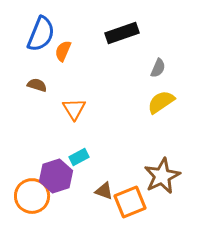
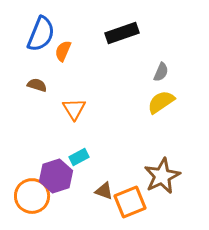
gray semicircle: moved 3 px right, 4 px down
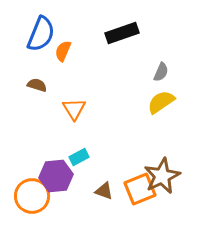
purple hexagon: rotated 12 degrees clockwise
orange square: moved 10 px right, 13 px up
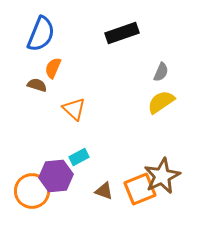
orange semicircle: moved 10 px left, 17 px down
orange triangle: rotated 15 degrees counterclockwise
orange circle: moved 5 px up
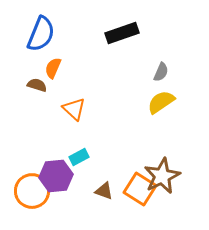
orange square: rotated 36 degrees counterclockwise
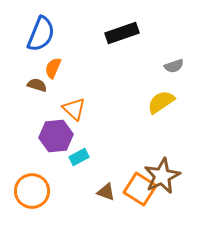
gray semicircle: moved 13 px right, 6 px up; rotated 48 degrees clockwise
purple hexagon: moved 40 px up
brown triangle: moved 2 px right, 1 px down
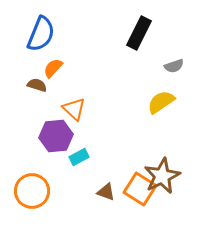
black rectangle: moved 17 px right; rotated 44 degrees counterclockwise
orange semicircle: rotated 20 degrees clockwise
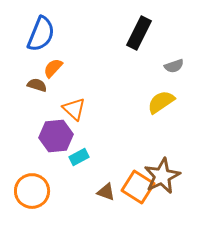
orange square: moved 2 px left, 2 px up
